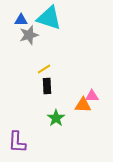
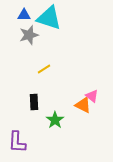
blue triangle: moved 3 px right, 5 px up
black rectangle: moved 13 px left, 16 px down
pink triangle: rotated 40 degrees clockwise
orange triangle: rotated 24 degrees clockwise
green star: moved 1 px left, 2 px down
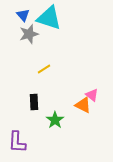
blue triangle: moved 1 px left; rotated 48 degrees clockwise
gray star: moved 1 px up
pink triangle: moved 1 px up
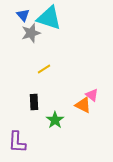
gray star: moved 2 px right, 1 px up
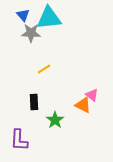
cyan triangle: rotated 24 degrees counterclockwise
gray star: rotated 18 degrees clockwise
purple L-shape: moved 2 px right, 2 px up
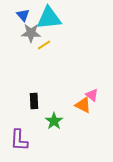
yellow line: moved 24 px up
black rectangle: moved 1 px up
green star: moved 1 px left, 1 px down
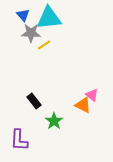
black rectangle: rotated 35 degrees counterclockwise
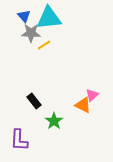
blue triangle: moved 1 px right, 1 px down
pink triangle: rotated 40 degrees clockwise
